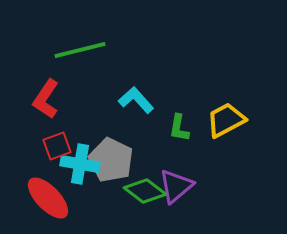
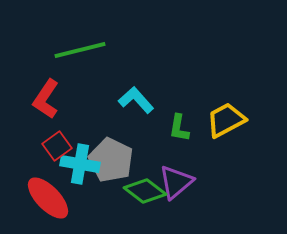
red square: rotated 16 degrees counterclockwise
purple triangle: moved 4 px up
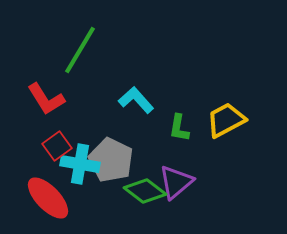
green line: rotated 45 degrees counterclockwise
red L-shape: rotated 66 degrees counterclockwise
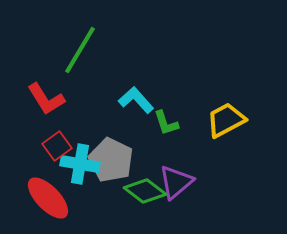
green L-shape: moved 13 px left, 5 px up; rotated 28 degrees counterclockwise
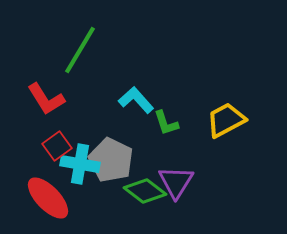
purple triangle: rotated 18 degrees counterclockwise
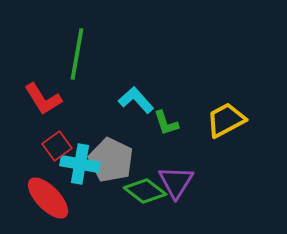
green line: moved 3 px left, 4 px down; rotated 21 degrees counterclockwise
red L-shape: moved 3 px left
